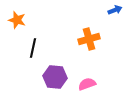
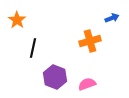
blue arrow: moved 3 px left, 8 px down
orange star: rotated 18 degrees clockwise
orange cross: moved 1 px right, 2 px down
purple hexagon: rotated 15 degrees clockwise
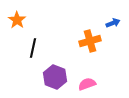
blue arrow: moved 1 px right, 5 px down
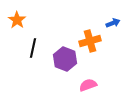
purple hexagon: moved 10 px right, 18 px up
pink semicircle: moved 1 px right, 1 px down
